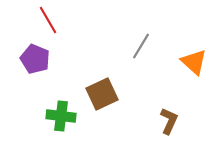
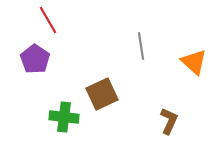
gray line: rotated 40 degrees counterclockwise
purple pentagon: rotated 12 degrees clockwise
green cross: moved 3 px right, 1 px down
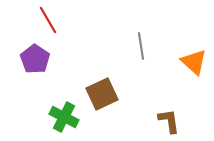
green cross: rotated 20 degrees clockwise
brown L-shape: rotated 32 degrees counterclockwise
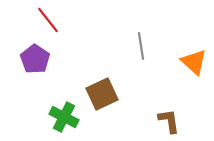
red line: rotated 8 degrees counterclockwise
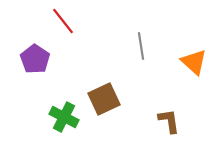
red line: moved 15 px right, 1 px down
brown square: moved 2 px right, 5 px down
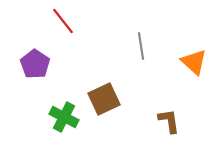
purple pentagon: moved 5 px down
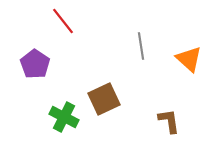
orange triangle: moved 5 px left, 3 px up
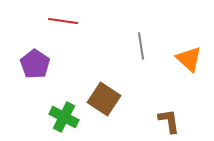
red line: rotated 44 degrees counterclockwise
brown square: rotated 32 degrees counterclockwise
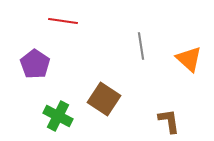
green cross: moved 6 px left, 1 px up
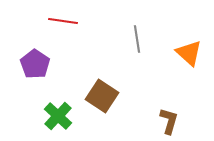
gray line: moved 4 px left, 7 px up
orange triangle: moved 6 px up
brown square: moved 2 px left, 3 px up
green cross: rotated 16 degrees clockwise
brown L-shape: rotated 24 degrees clockwise
